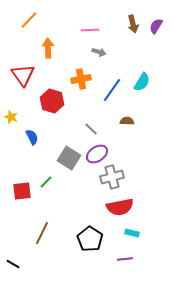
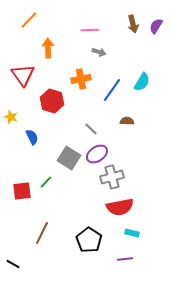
black pentagon: moved 1 px left, 1 px down
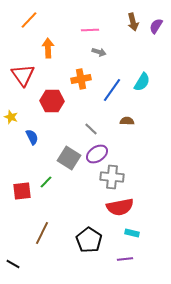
brown arrow: moved 2 px up
red hexagon: rotated 15 degrees counterclockwise
gray cross: rotated 20 degrees clockwise
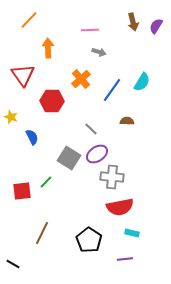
orange cross: rotated 30 degrees counterclockwise
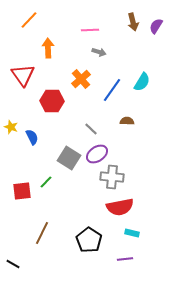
yellow star: moved 10 px down
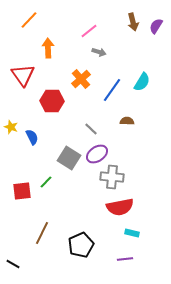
pink line: moved 1 px left, 1 px down; rotated 36 degrees counterclockwise
black pentagon: moved 8 px left, 5 px down; rotated 15 degrees clockwise
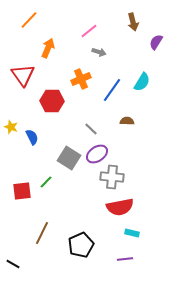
purple semicircle: moved 16 px down
orange arrow: rotated 24 degrees clockwise
orange cross: rotated 18 degrees clockwise
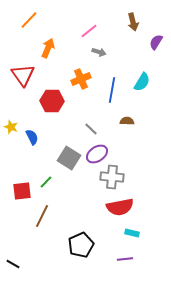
blue line: rotated 25 degrees counterclockwise
brown line: moved 17 px up
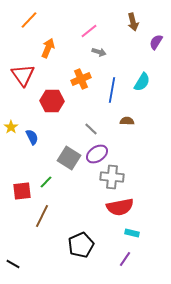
yellow star: rotated 16 degrees clockwise
purple line: rotated 49 degrees counterclockwise
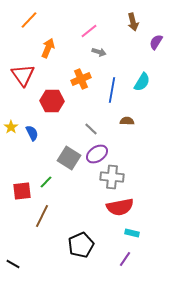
blue semicircle: moved 4 px up
